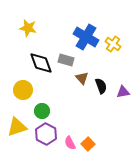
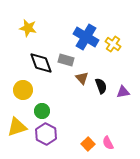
pink semicircle: moved 38 px right
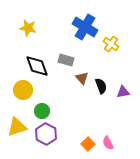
blue cross: moved 1 px left, 10 px up
yellow cross: moved 2 px left
black diamond: moved 4 px left, 3 px down
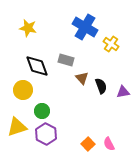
pink semicircle: moved 1 px right, 1 px down
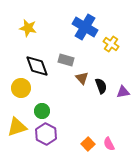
yellow circle: moved 2 px left, 2 px up
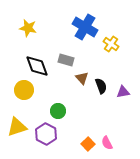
yellow circle: moved 3 px right, 2 px down
green circle: moved 16 px right
pink semicircle: moved 2 px left, 1 px up
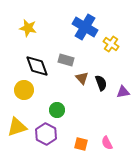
black semicircle: moved 3 px up
green circle: moved 1 px left, 1 px up
orange square: moved 7 px left; rotated 32 degrees counterclockwise
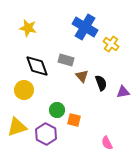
brown triangle: moved 2 px up
orange square: moved 7 px left, 24 px up
